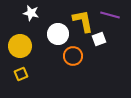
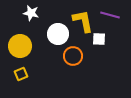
white square: rotated 24 degrees clockwise
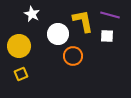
white star: moved 1 px right, 1 px down; rotated 14 degrees clockwise
white square: moved 8 px right, 3 px up
yellow circle: moved 1 px left
